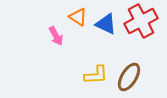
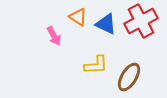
pink arrow: moved 2 px left
yellow L-shape: moved 10 px up
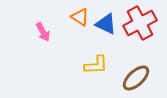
orange triangle: moved 2 px right
red cross: moved 1 px left, 2 px down
pink arrow: moved 11 px left, 4 px up
brown ellipse: moved 7 px right, 1 px down; rotated 16 degrees clockwise
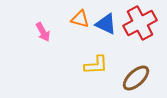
orange triangle: moved 2 px down; rotated 18 degrees counterclockwise
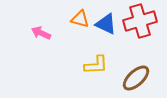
red cross: moved 2 px up; rotated 12 degrees clockwise
pink arrow: moved 2 px left, 1 px down; rotated 144 degrees clockwise
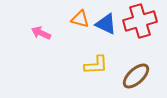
brown ellipse: moved 2 px up
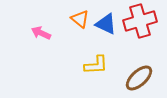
orange triangle: rotated 24 degrees clockwise
brown ellipse: moved 3 px right, 2 px down
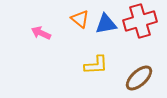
blue triangle: rotated 35 degrees counterclockwise
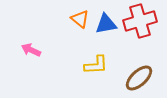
pink arrow: moved 10 px left, 17 px down
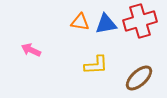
orange triangle: moved 3 px down; rotated 30 degrees counterclockwise
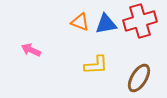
orange triangle: rotated 12 degrees clockwise
brown ellipse: rotated 16 degrees counterclockwise
